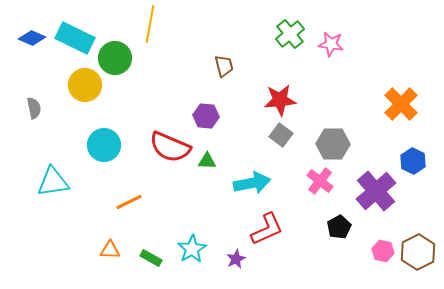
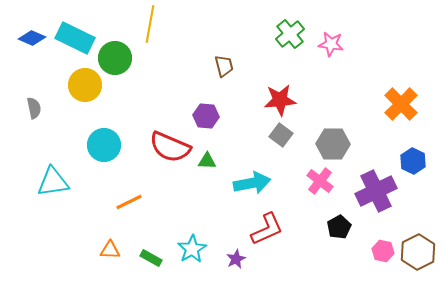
purple cross: rotated 15 degrees clockwise
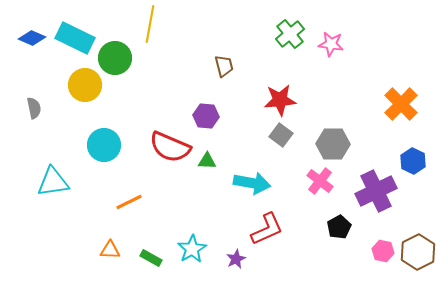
cyan arrow: rotated 21 degrees clockwise
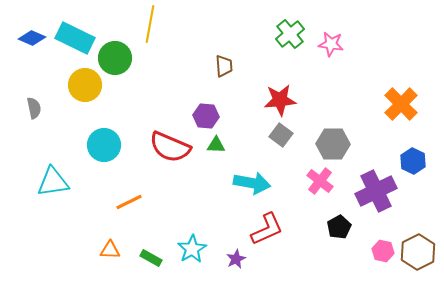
brown trapezoid: rotated 10 degrees clockwise
green triangle: moved 9 px right, 16 px up
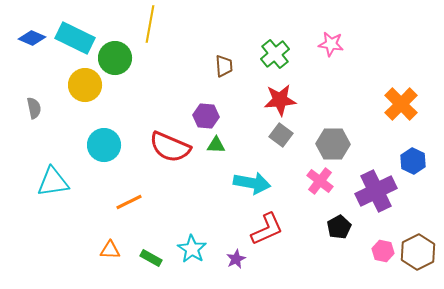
green cross: moved 15 px left, 20 px down
cyan star: rotated 8 degrees counterclockwise
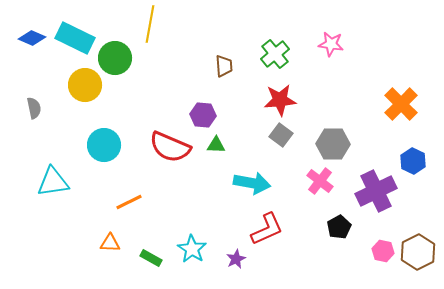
purple hexagon: moved 3 px left, 1 px up
orange triangle: moved 7 px up
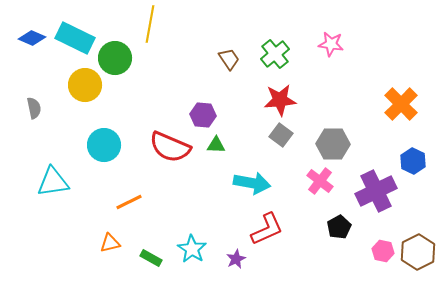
brown trapezoid: moved 5 px right, 7 px up; rotated 30 degrees counterclockwise
orange triangle: rotated 15 degrees counterclockwise
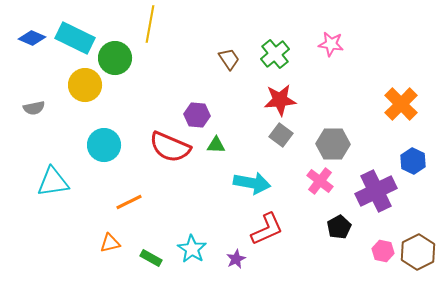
gray semicircle: rotated 90 degrees clockwise
purple hexagon: moved 6 px left
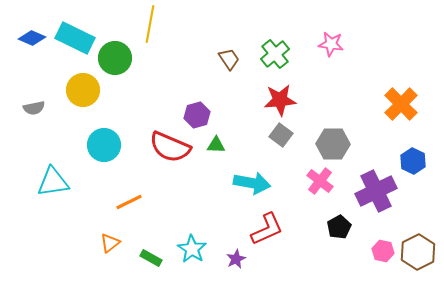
yellow circle: moved 2 px left, 5 px down
purple hexagon: rotated 20 degrees counterclockwise
orange triangle: rotated 25 degrees counterclockwise
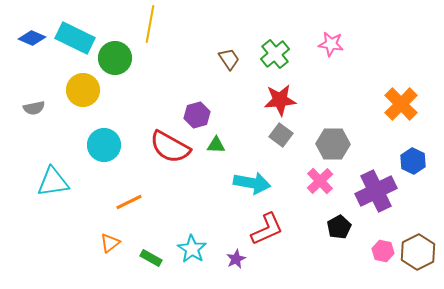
red semicircle: rotated 6 degrees clockwise
pink cross: rotated 8 degrees clockwise
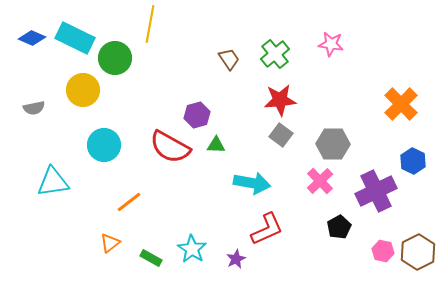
orange line: rotated 12 degrees counterclockwise
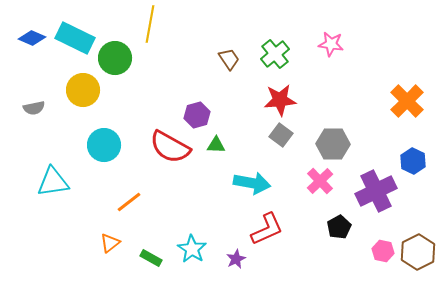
orange cross: moved 6 px right, 3 px up
